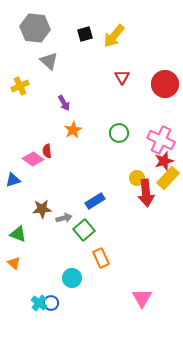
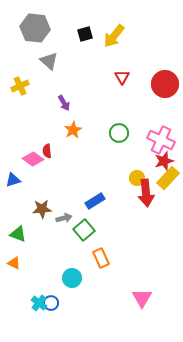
orange triangle: rotated 16 degrees counterclockwise
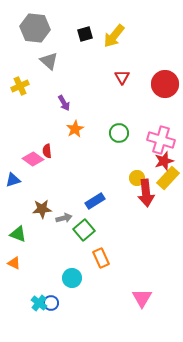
orange star: moved 2 px right, 1 px up
pink cross: rotated 8 degrees counterclockwise
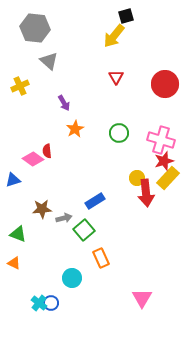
black square: moved 41 px right, 18 px up
red triangle: moved 6 px left
